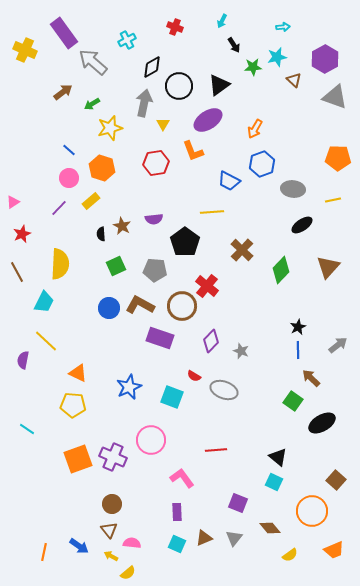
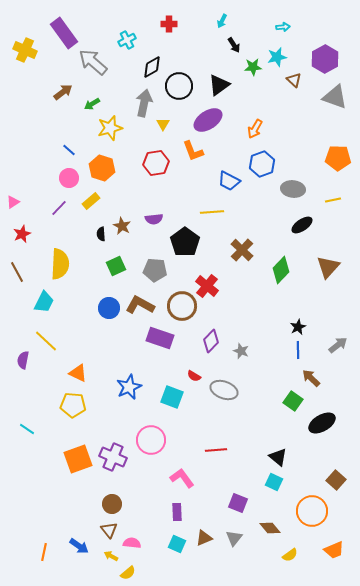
red cross at (175, 27): moved 6 px left, 3 px up; rotated 21 degrees counterclockwise
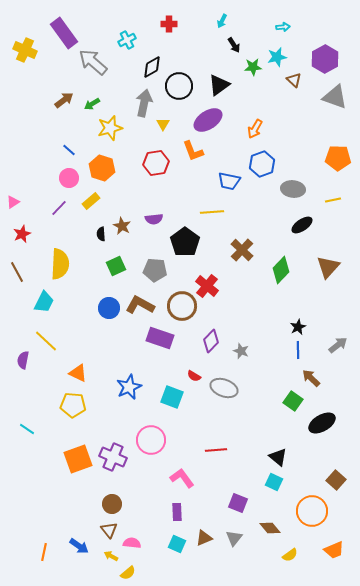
brown arrow at (63, 92): moved 1 px right, 8 px down
blue trapezoid at (229, 181): rotated 15 degrees counterclockwise
gray ellipse at (224, 390): moved 2 px up
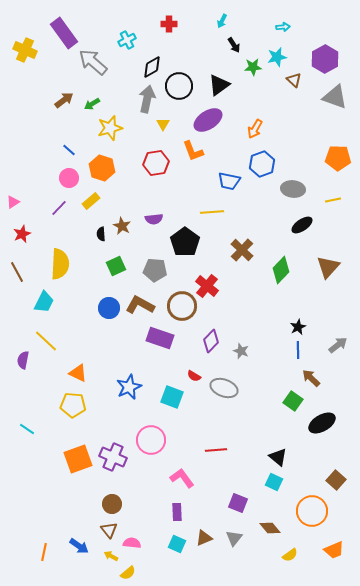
gray arrow at (144, 103): moved 3 px right, 4 px up
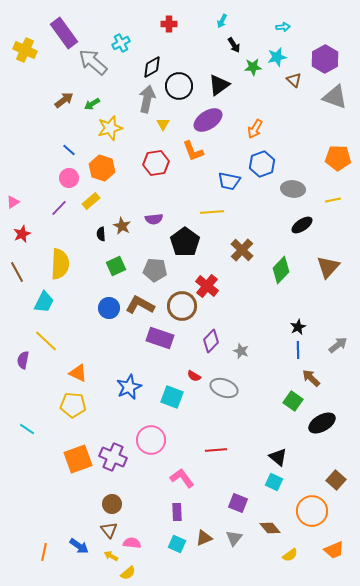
cyan cross at (127, 40): moved 6 px left, 3 px down
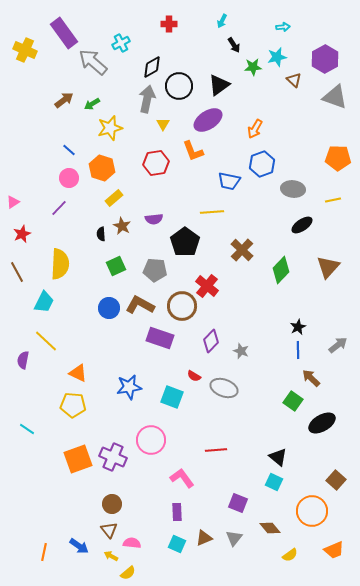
yellow rectangle at (91, 201): moved 23 px right, 3 px up
blue star at (129, 387): rotated 15 degrees clockwise
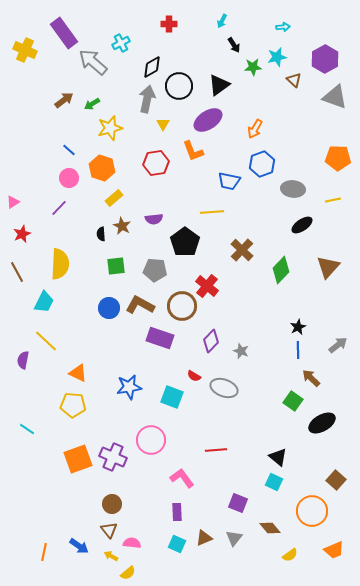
green square at (116, 266): rotated 18 degrees clockwise
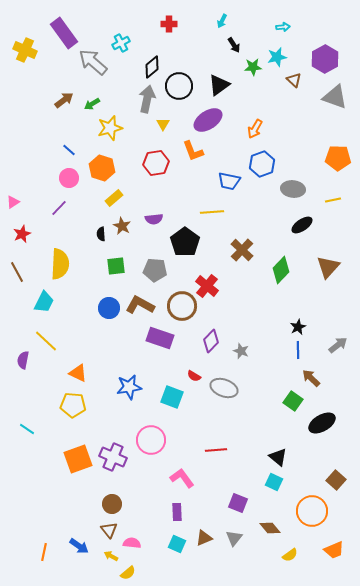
black diamond at (152, 67): rotated 10 degrees counterclockwise
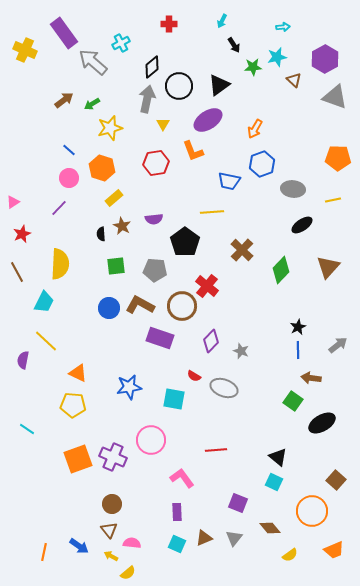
brown arrow at (311, 378): rotated 36 degrees counterclockwise
cyan square at (172, 397): moved 2 px right, 2 px down; rotated 10 degrees counterclockwise
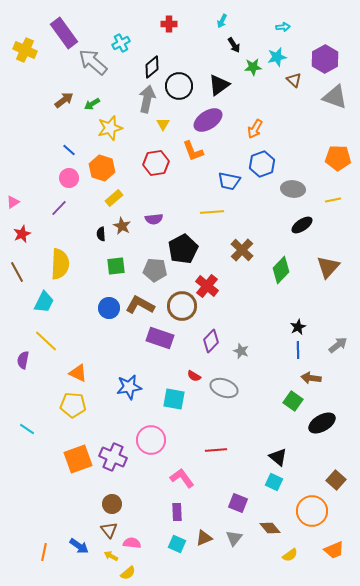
black pentagon at (185, 242): moved 2 px left, 7 px down; rotated 8 degrees clockwise
